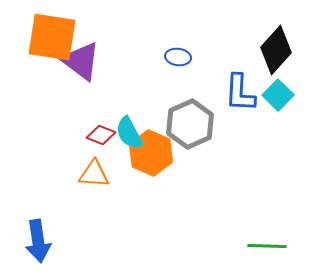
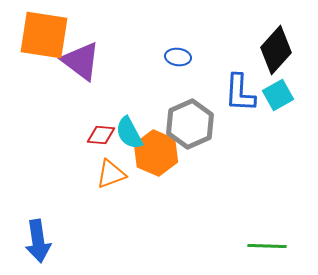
orange square: moved 8 px left, 2 px up
cyan square: rotated 16 degrees clockwise
red diamond: rotated 16 degrees counterclockwise
orange hexagon: moved 5 px right
orange triangle: moved 17 px right; rotated 24 degrees counterclockwise
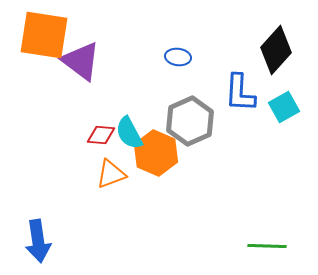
cyan square: moved 6 px right, 12 px down
gray hexagon: moved 3 px up
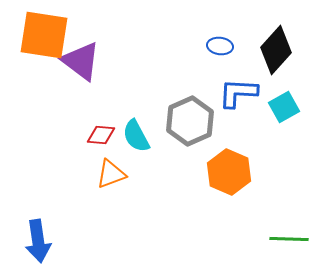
blue ellipse: moved 42 px right, 11 px up
blue L-shape: moved 2 px left; rotated 90 degrees clockwise
cyan semicircle: moved 7 px right, 3 px down
orange hexagon: moved 73 px right, 19 px down
green line: moved 22 px right, 7 px up
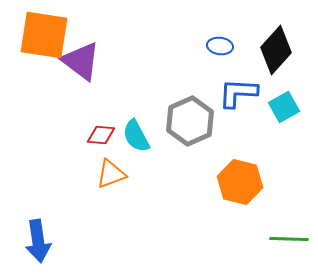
orange hexagon: moved 11 px right, 10 px down; rotated 9 degrees counterclockwise
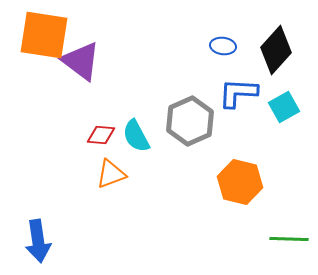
blue ellipse: moved 3 px right
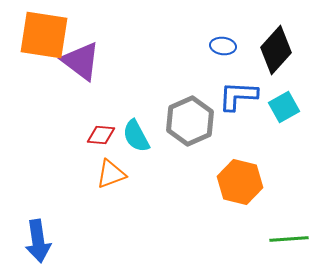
blue L-shape: moved 3 px down
green line: rotated 6 degrees counterclockwise
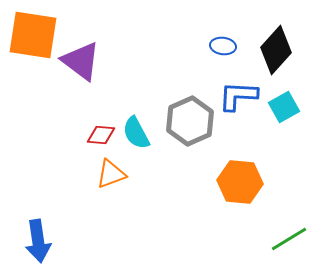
orange square: moved 11 px left
cyan semicircle: moved 3 px up
orange hexagon: rotated 9 degrees counterclockwise
green line: rotated 27 degrees counterclockwise
